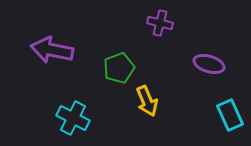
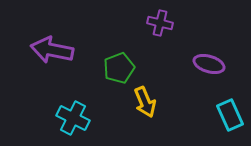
yellow arrow: moved 2 px left, 1 px down
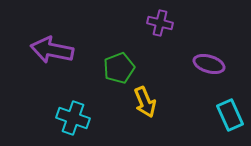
cyan cross: rotated 8 degrees counterclockwise
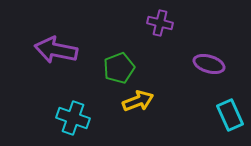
purple arrow: moved 4 px right
yellow arrow: moved 7 px left, 1 px up; rotated 88 degrees counterclockwise
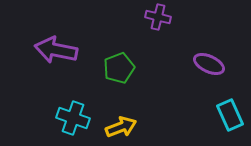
purple cross: moved 2 px left, 6 px up
purple ellipse: rotated 8 degrees clockwise
yellow arrow: moved 17 px left, 26 px down
